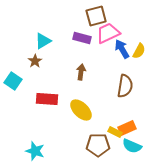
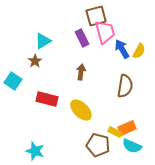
pink trapezoid: moved 3 px left, 1 px up; rotated 100 degrees clockwise
purple rectangle: rotated 48 degrees clockwise
red rectangle: rotated 10 degrees clockwise
brown pentagon: rotated 15 degrees clockwise
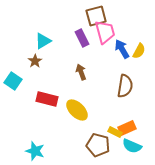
brown arrow: rotated 28 degrees counterclockwise
yellow ellipse: moved 4 px left
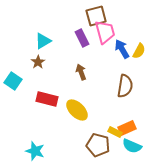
brown star: moved 3 px right, 1 px down
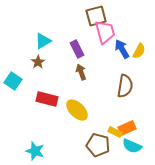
purple rectangle: moved 5 px left, 11 px down
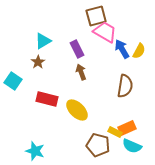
pink trapezoid: rotated 45 degrees counterclockwise
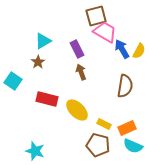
yellow rectangle: moved 11 px left, 8 px up
cyan semicircle: moved 1 px right
